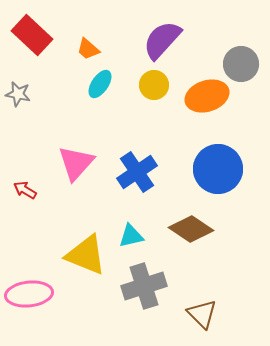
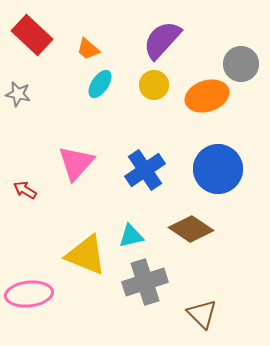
blue cross: moved 8 px right, 2 px up
gray cross: moved 1 px right, 4 px up
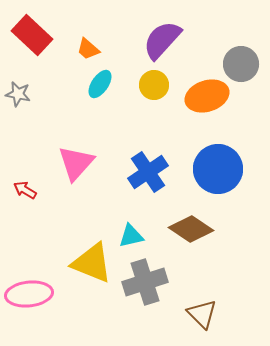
blue cross: moved 3 px right, 2 px down
yellow triangle: moved 6 px right, 8 px down
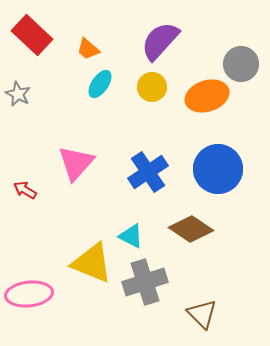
purple semicircle: moved 2 px left, 1 px down
yellow circle: moved 2 px left, 2 px down
gray star: rotated 15 degrees clockwise
cyan triangle: rotated 40 degrees clockwise
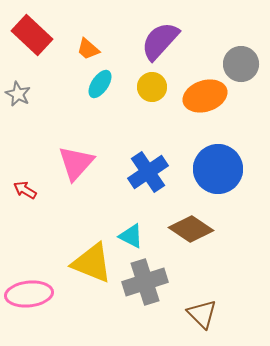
orange ellipse: moved 2 px left
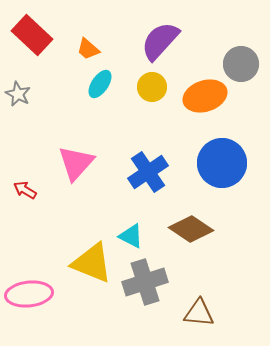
blue circle: moved 4 px right, 6 px up
brown triangle: moved 3 px left, 1 px up; rotated 40 degrees counterclockwise
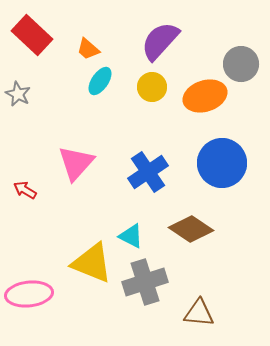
cyan ellipse: moved 3 px up
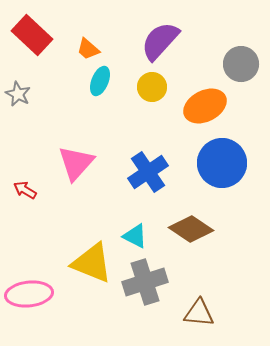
cyan ellipse: rotated 12 degrees counterclockwise
orange ellipse: moved 10 px down; rotated 9 degrees counterclockwise
cyan triangle: moved 4 px right
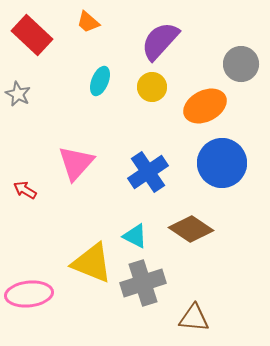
orange trapezoid: moved 27 px up
gray cross: moved 2 px left, 1 px down
brown triangle: moved 5 px left, 5 px down
